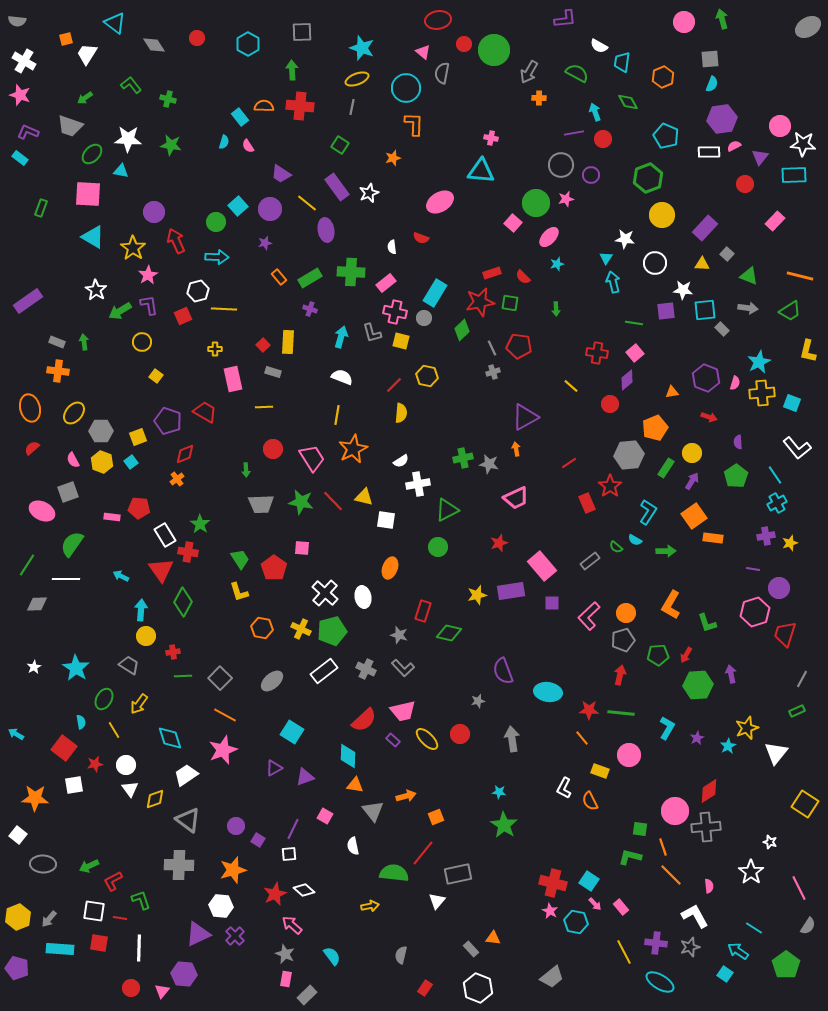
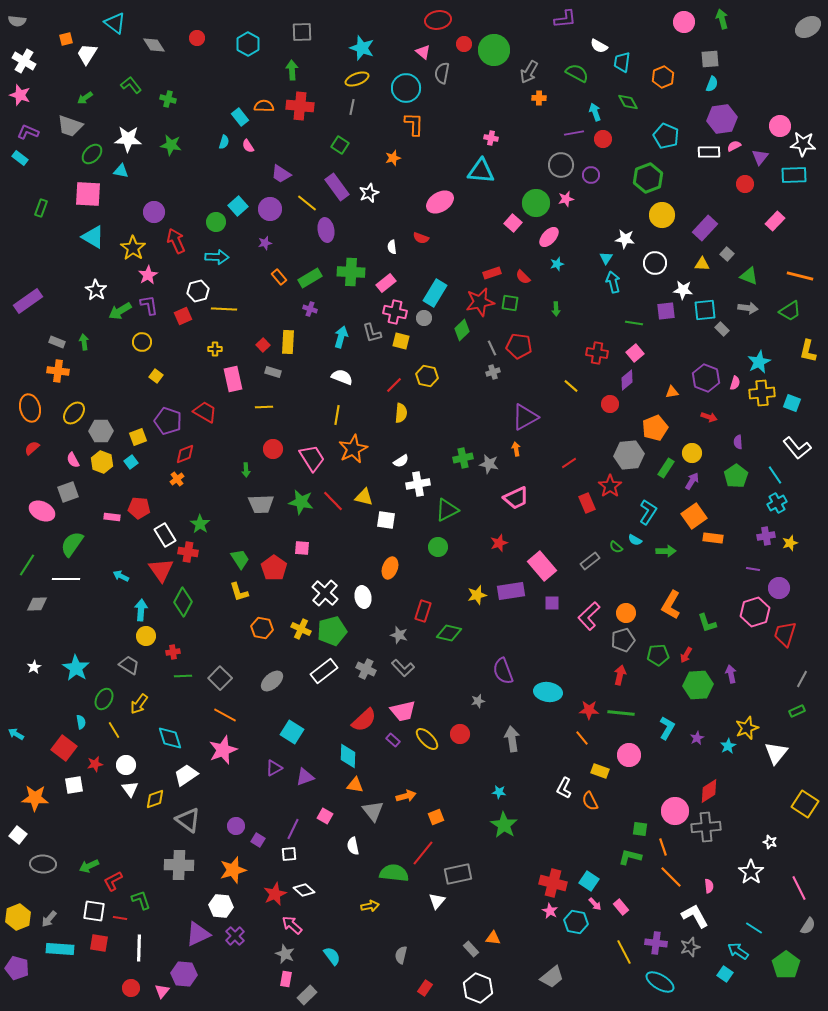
orange line at (671, 875): moved 2 px down
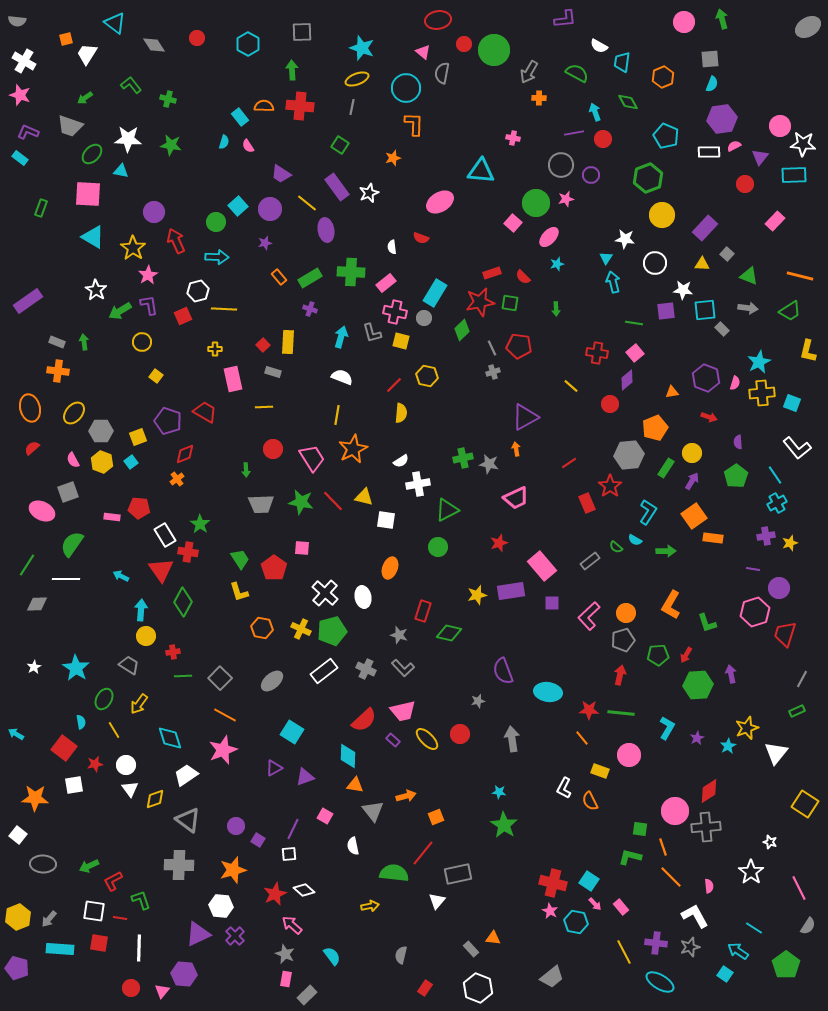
pink cross at (491, 138): moved 22 px right
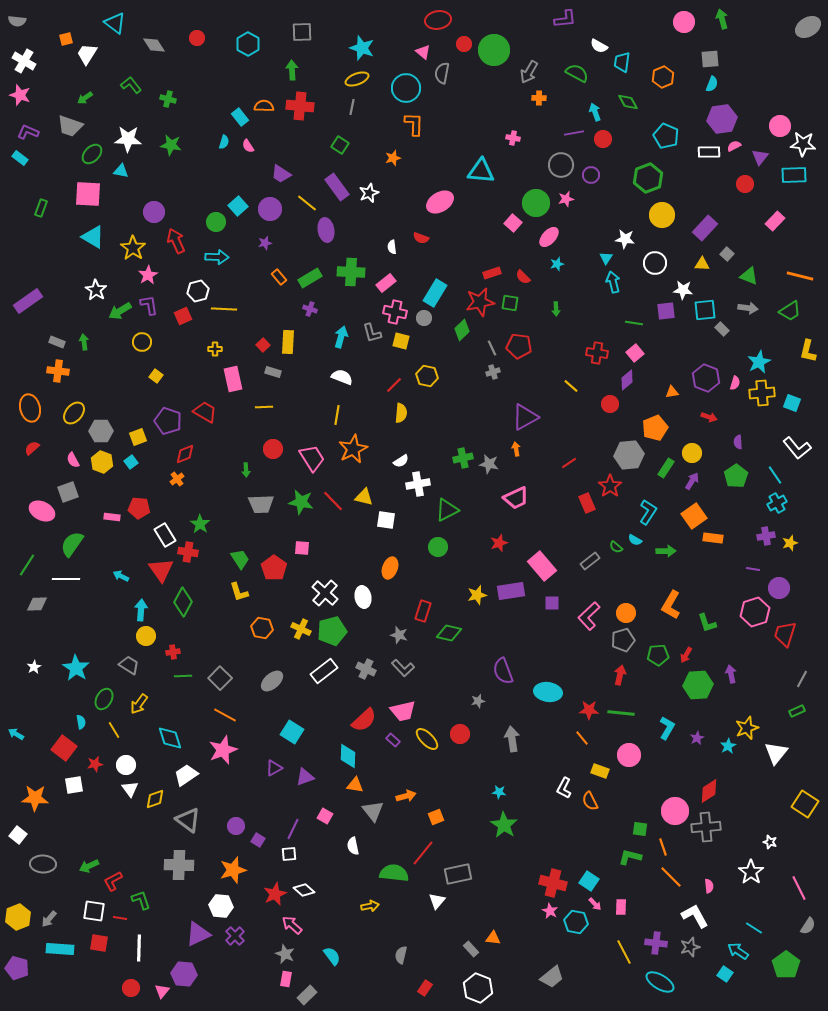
pink rectangle at (621, 907): rotated 42 degrees clockwise
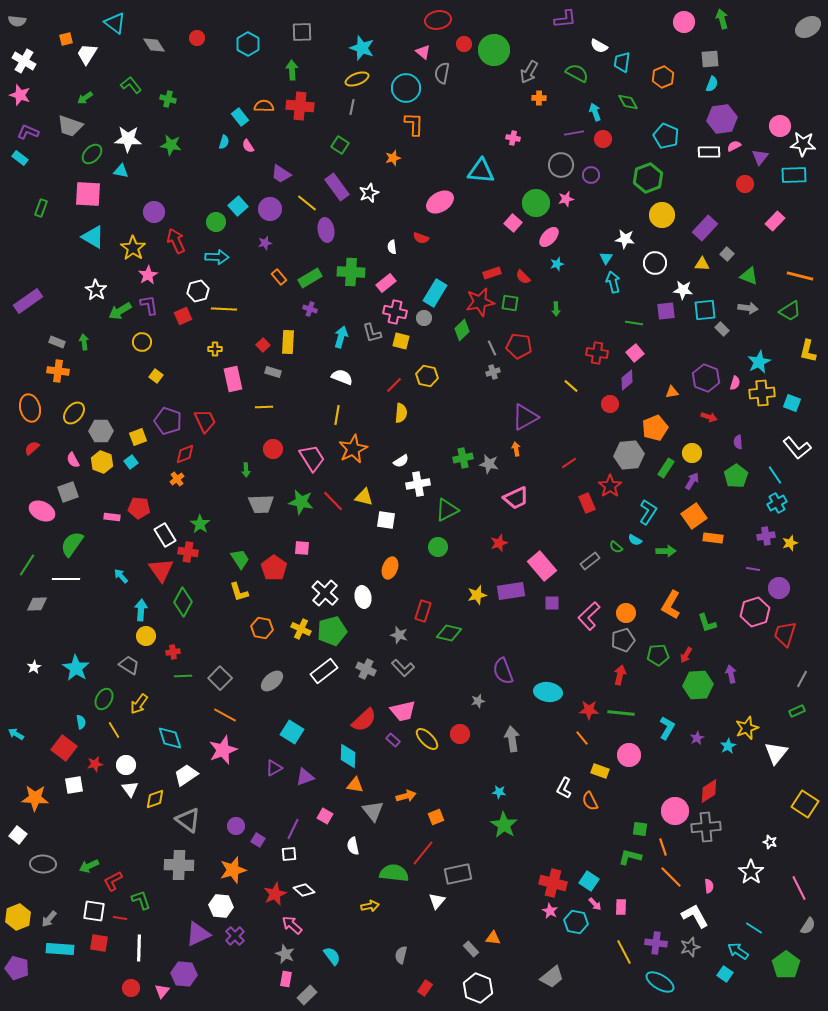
red trapezoid at (205, 412): moved 9 px down; rotated 35 degrees clockwise
cyan arrow at (121, 576): rotated 21 degrees clockwise
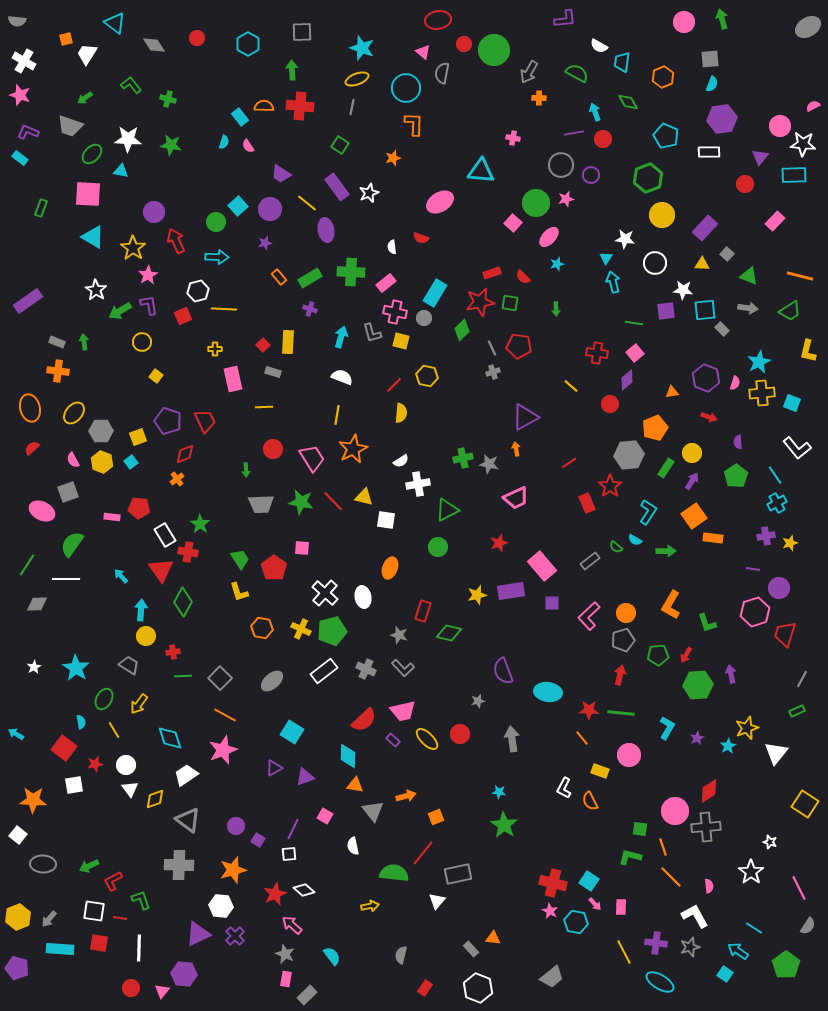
pink semicircle at (734, 146): moved 79 px right, 40 px up
orange star at (35, 798): moved 2 px left, 2 px down
